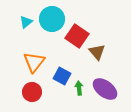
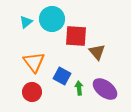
red square: moved 1 px left; rotated 30 degrees counterclockwise
orange triangle: rotated 15 degrees counterclockwise
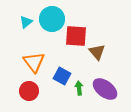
red circle: moved 3 px left, 1 px up
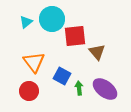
red square: moved 1 px left; rotated 10 degrees counterclockwise
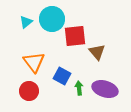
purple ellipse: rotated 20 degrees counterclockwise
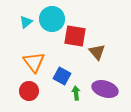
red square: rotated 15 degrees clockwise
green arrow: moved 3 px left, 5 px down
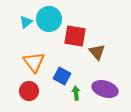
cyan circle: moved 3 px left
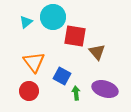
cyan circle: moved 4 px right, 2 px up
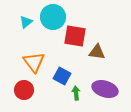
brown triangle: rotated 42 degrees counterclockwise
red circle: moved 5 px left, 1 px up
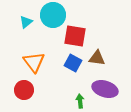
cyan circle: moved 2 px up
brown triangle: moved 6 px down
blue square: moved 11 px right, 13 px up
green arrow: moved 4 px right, 8 px down
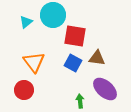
purple ellipse: rotated 25 degrees clockwise
